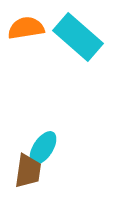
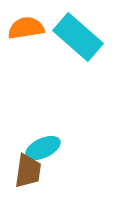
cyan ellipse: rotated 32 degrees clockwise
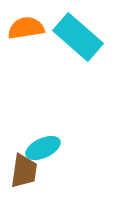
brown trapezoid: moved 4 px left
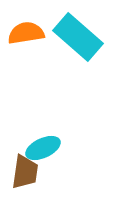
orange semicircle: moved 5 px down
brown trapezoid: moved 1 px right, 1 px down
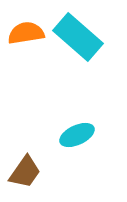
cyan ellipse: moved 34 px right, 13 px up
brown trapezoid: rotated 27 degrees clockwise
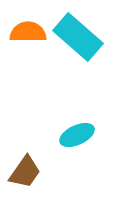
orange semicircle: moved 2 px right, 1 px up; rotated 9 degrees clockwise
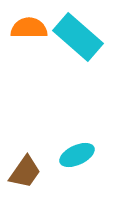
orange semicircle: moved 1 px right, 4 px up
cyan ellipse: moved 20 px down
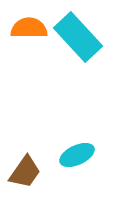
cyan rectangle: rotated 6 degrees clockwise
